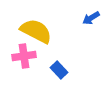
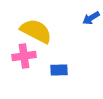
blue rectangle: rotated 48 degrees counterclockwise
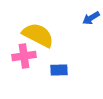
yellow semicircle: moved 2 px right, 4 px down
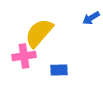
yellow semicircle: moved 1 px right, 2 px up; rotated 76 degrees counterclockwise
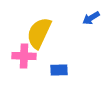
yellow semicircle: rotated 16 degrees counterclockwise
pink cross: rotated 10 degrees clockwise
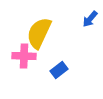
blue arrow: moved 1 px left, 1 px down; rotated 18 degrees counterclockwise
blue rectangle: rotated 36 degrees counterclockwise
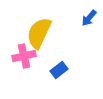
blue arrow: moved 1 px left, 1 px up
pink cross: rotated 15 degrees counterclockwise
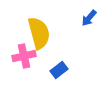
yellow semicircle: rotated 140 degrees clockwise
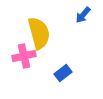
blue arrow: moved 6 px left, 3 px up
blue rectangle: moved 4 px right, 3 px down
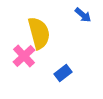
blue arrow: rotated 90 degrees counterclockwise
pink cross: rotated 30 degrees counterclockwise
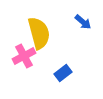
blue arrow: moved 7 px down
pink cross: rotated 15 degrees clockwise
